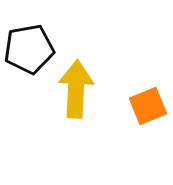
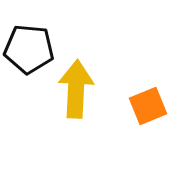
black pentagon: rotated 15 degrees clockwise
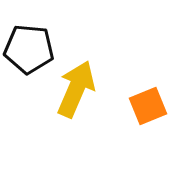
yellow arrow: rotated 20 degrees clockwise
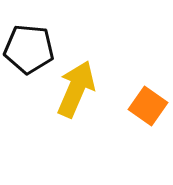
orange square: rotated 33 degrees counterclockwise
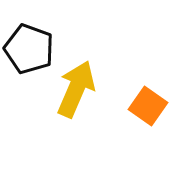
black pentagon: rotated 15 degrees clockwise
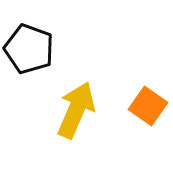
yellow arrow: moved 21 px down
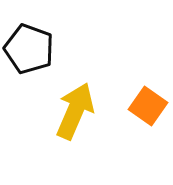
yellow arrow: moved 1 px left, 1 px down
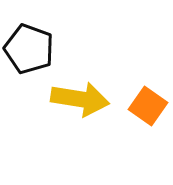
yellow arrow: moved 5 px right, 12 px up; rotated 76 degrees clockwise
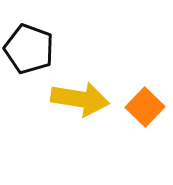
orange square: moved 3 px left, 1 px down; rotated 9 degrees clockwise
